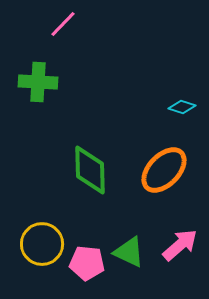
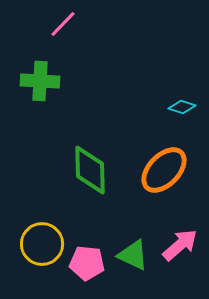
green cross: moved 2 px right, 1 px up
green triangle: moved 4 px right, 3 px down
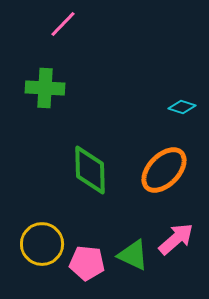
green cross: moved 5 px right, 7 px down
pink arrow: moved 4 px left, 6 px up
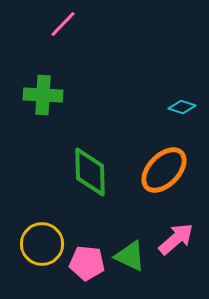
green cross: moved 2 px left, 7 px down
green diamond: moved 2 px down
green triangle: moved 3 px left, 1 px down
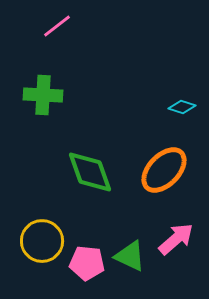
pink line: moved 6 px left, 2 px down; rotated 8 degrees clockwise
green diamond: rotated 18 degrees counterclockwise
yellow circle: moved 3 px up
